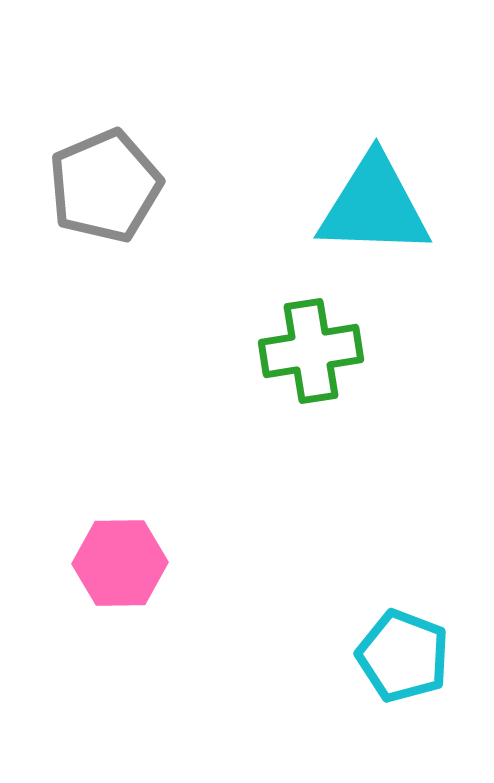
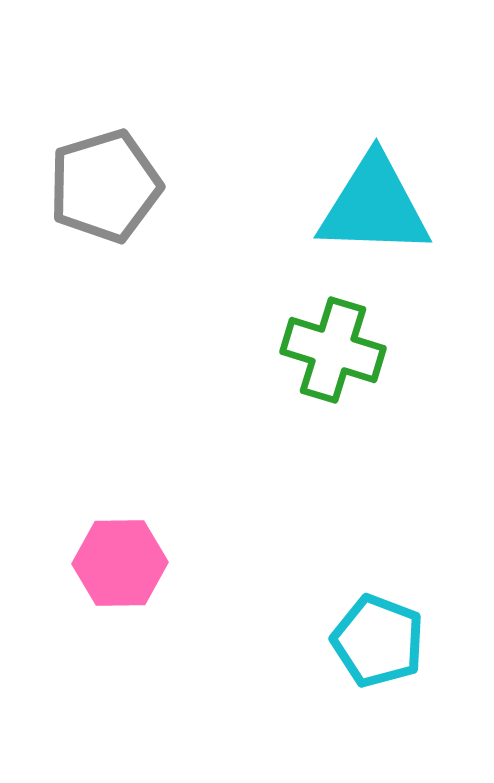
gray pentagon: rotated 6 degrees clockwise
green cross: moved 22 px right, 1 px up; rotated 26 degrees clockwise
cyan pentagon: moved 25 px left, 15 px up
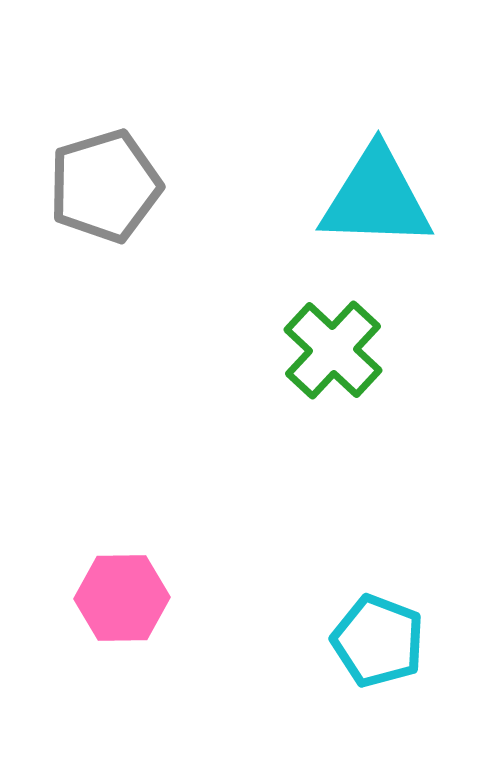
cyan triangle: moved 2 px right, 8 px up
green cross: rotated 26 degrees clockwise
pink hexagon: moved 2 px right, 35 px down
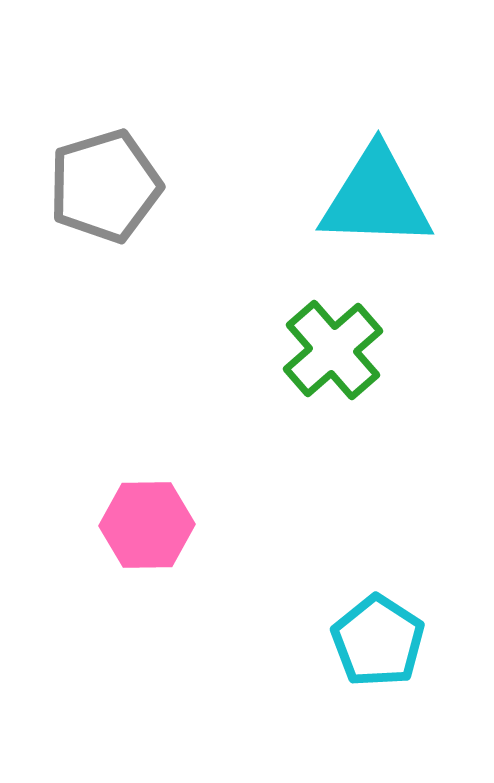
green cross: rotated 6 degrees clockwise
pink hexagon: moved 25 px right, 73 px up
cyan pentagon: rotated 12 degrees clockwise
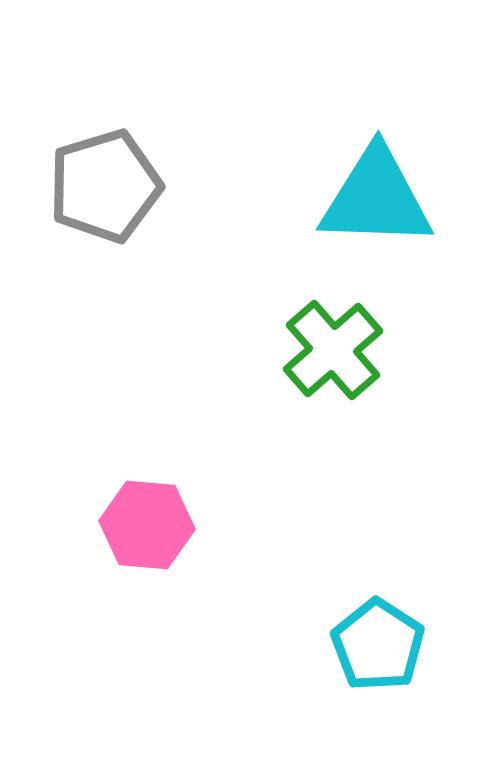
pink hexagon: rotated 6 degrees clockwise
cyan pentagon: moved 4 px down
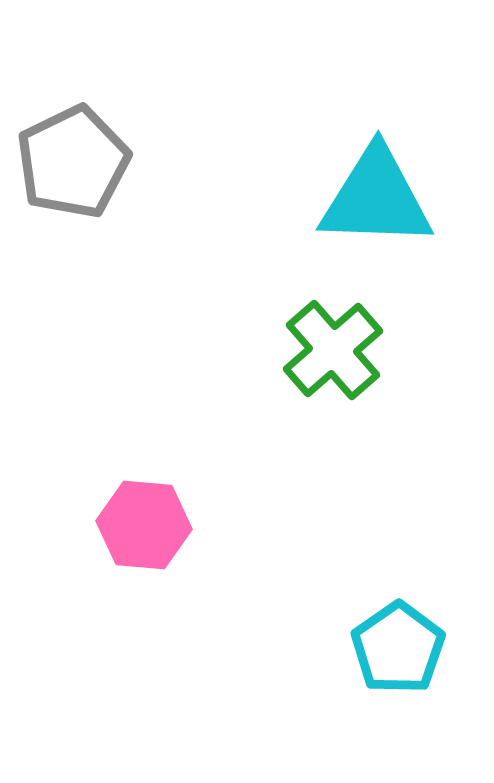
gray pentagon: moved 32 px left, 24 px up; rotated 9 degrees counterclockwise
pink hexagon: moved 3 px left
cyan pentagon: moved 20 px right, 3 px down; rotated 4 degrees clockwise
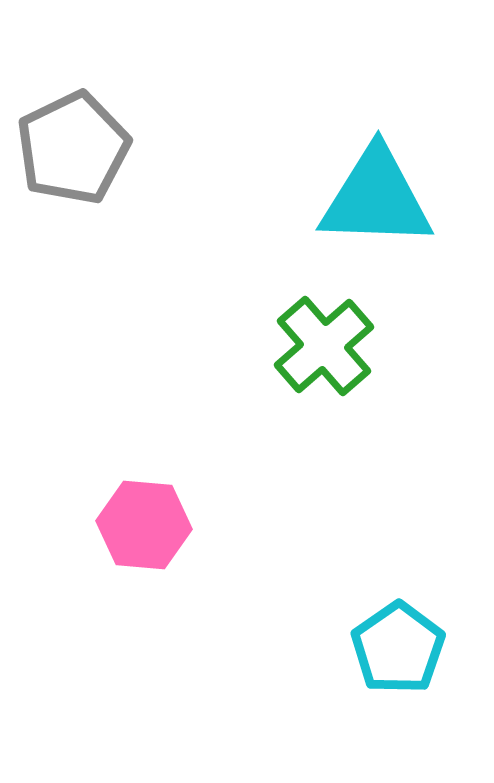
gray pentagon: moved 14 px up
green cross: moved 9 px left, 4 px up
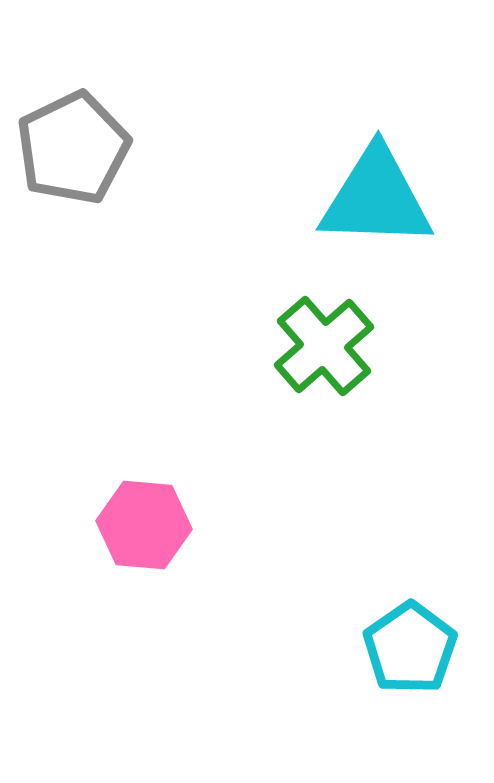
cyan pentagon: moved 12 px right
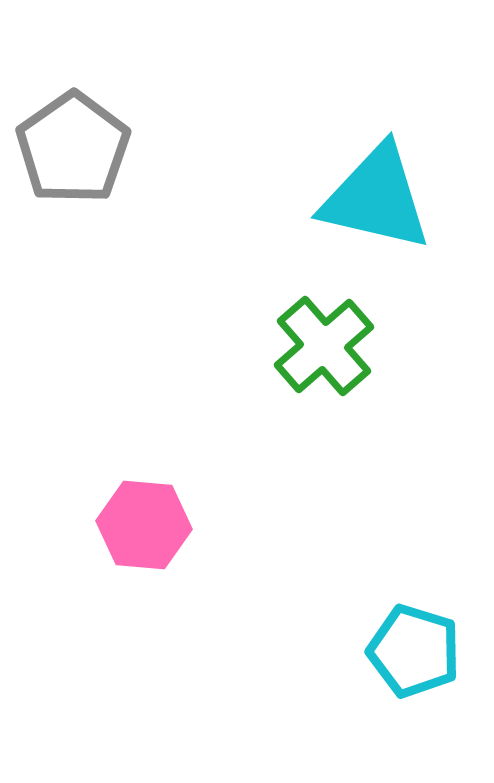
gray pentagon: rotated 9 degrees counterclockwise
cyan triangle: rotated 11 degrees clockwise
cyan pentagon: moved 4 px right, 3 px down; rotated 20 degrees counterclockwise
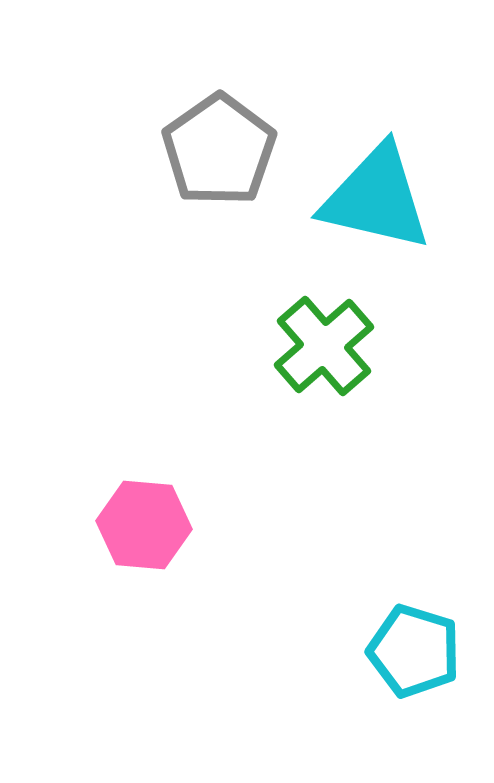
gray pentagon: moved 146 px right, 2 px down
